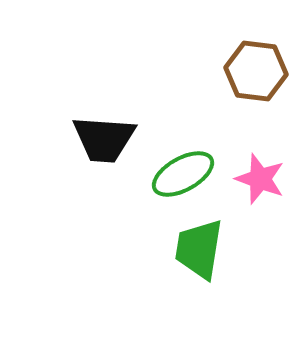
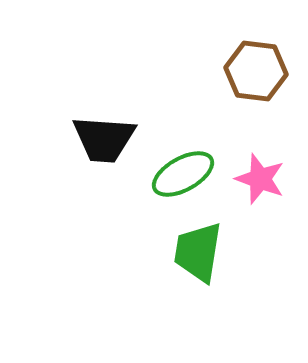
green trapezoid: moved 1 px left, 3 px down
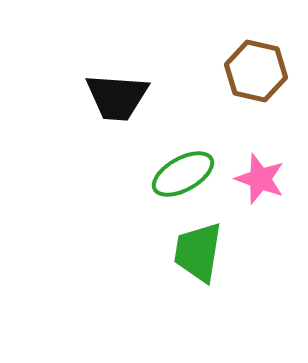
brown hexagon: rotated 6 degrees clockwise
black trapezoid: moved 13 px right, 42 px up
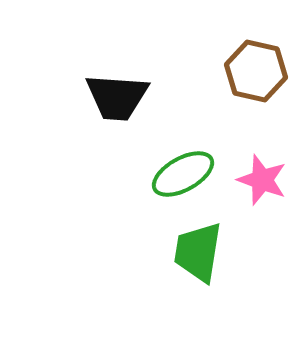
pink star: moved 2 px right, 1 px down
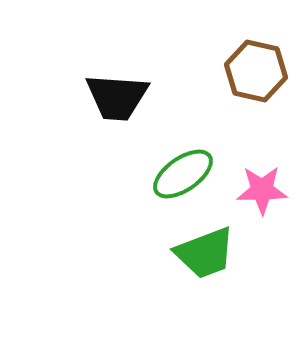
green ellipse: rotated 6 degrees counterclockwise
pink star: moved 10 px down; rotated 21 degrees counterclockwise
green trapezoid: moved 7 px right, 1 px down; rotated 120 degrees counterclockwise
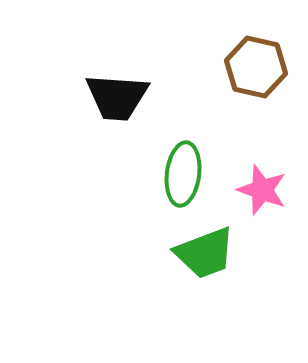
brown hexagon: moved 4 px up
green ellipse: rotated 48 degrees counterclockwise
pink star: rotated 21 degrees clockwise
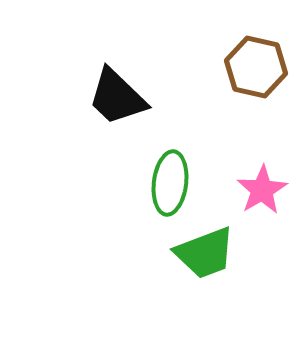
black trapezoid: rotated 40 degrees clockwise
green ellipse: moved 13 px left, 9 px down
pink star: rotated 21 degrees clockwise
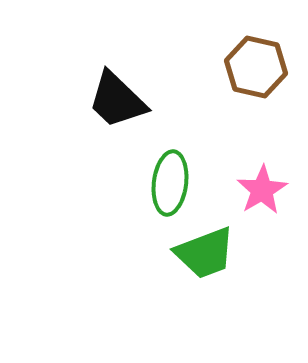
black trapezoid: moved 3 px down
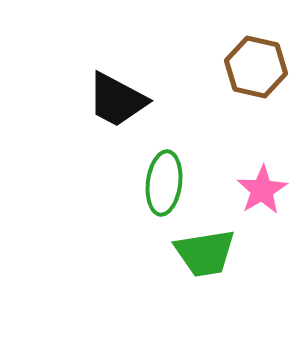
black trapezoid: rotated 16 degrees counterclockwise
green ellipse: moved 6 px left
green trapezoid: rotated 12 degrees clockwise
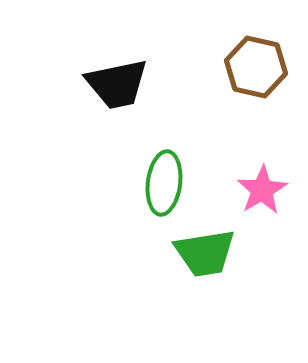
black trapezoid: moved 16 px up; rotated 40 degrees counterclockwise
